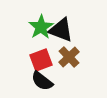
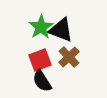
red square: moved 1 px left
black semicircle: rotated 20 degrees clockwise
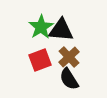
black triangle: rotated 16 degrees counterclockwise
black semicircle: moved 27 px right, 2 px up
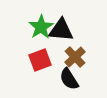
brown cross: moved 6 px right
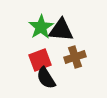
brown cross: rotated 25 degrees clockwise
black semicircle: moved 23 px left, 1 px up
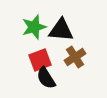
green star: moved 7 px left; rotated 15 degrees clockwise
brown cross: rotated 15 degrees counterclockwise
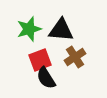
green star: moved 5 px left, 2 px down
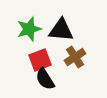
black semicircle: moved 1 px left, 1 px down
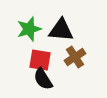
red square: rotated 30 degrees clockwise
black semicircle: moved 2 px left
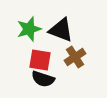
black triangle: rotated 16 degrees clockwise
black semicircle: rotated 40 degrees counterclockwise
